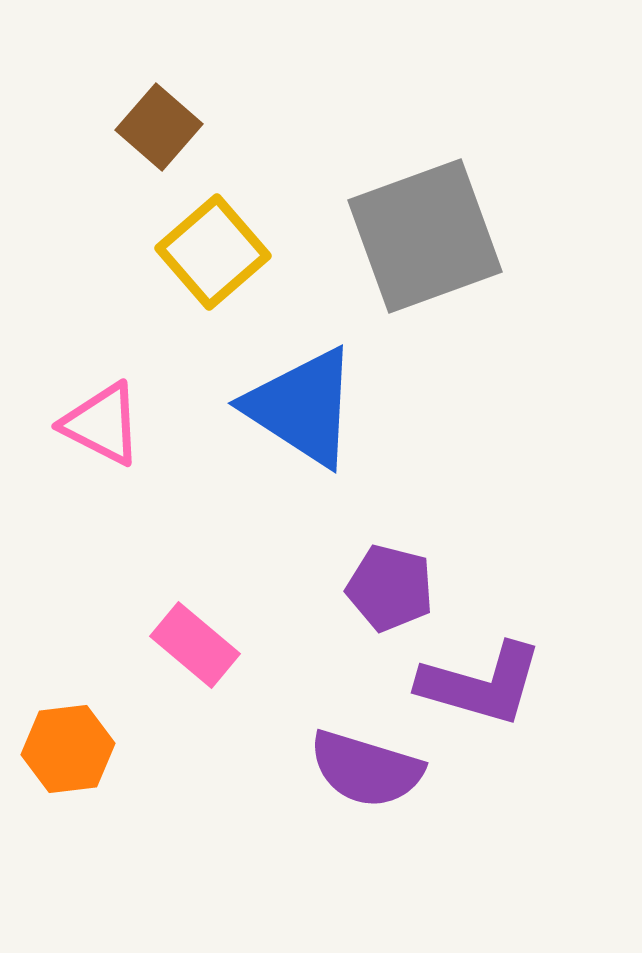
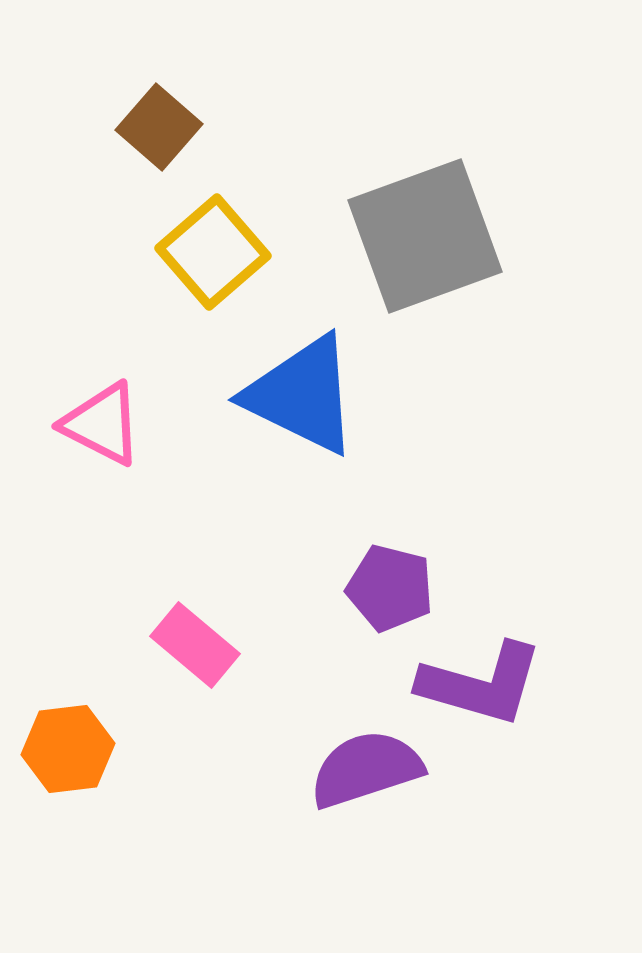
blue triangle: moved 12 px up; rotated 7 degrees counterclockwise
purple semicircle: rotated 145 degrees clockwise
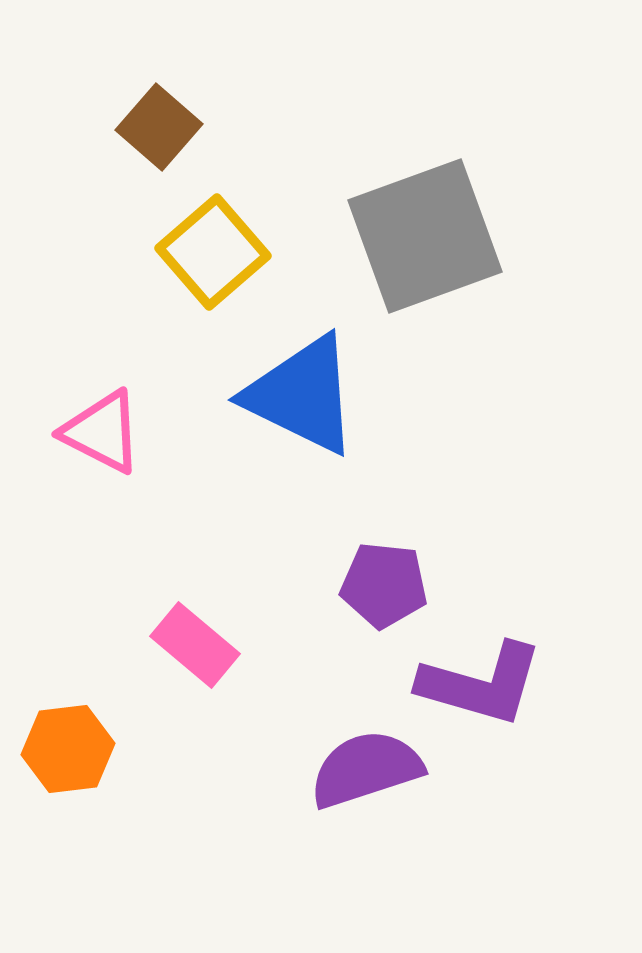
pink triangle: moved 8 px down
purple pentagon: moved 6 px left, 3 px up; rotated 8 degrees counterclockwise
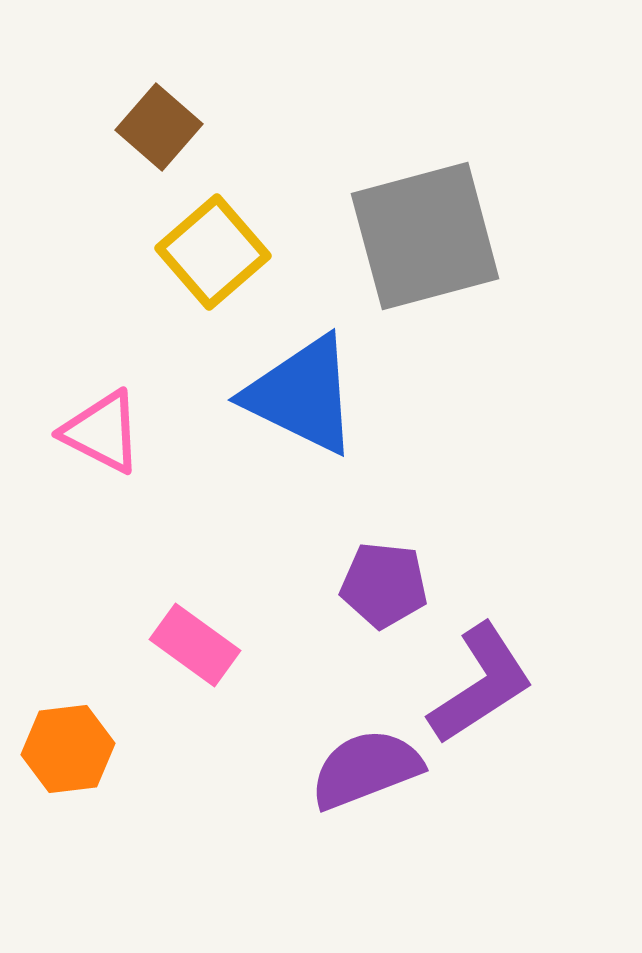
gray square: rotated 5 degrees clockwise
pink rectangle: rotated 4 degrees counterclockwise
purple L-shape: rotated 49 degrees counterclockwise
purple semicircle: rotated 3 degrees counterclockwise
